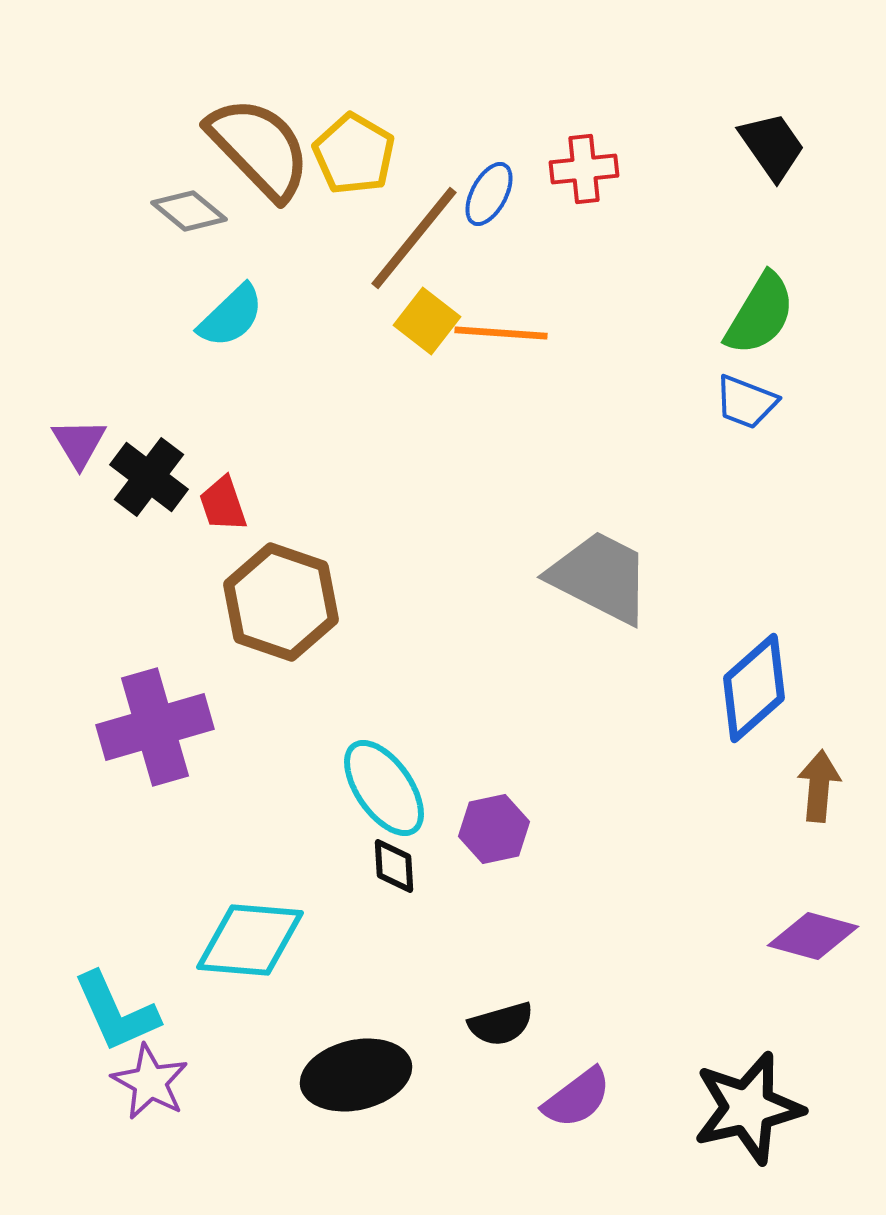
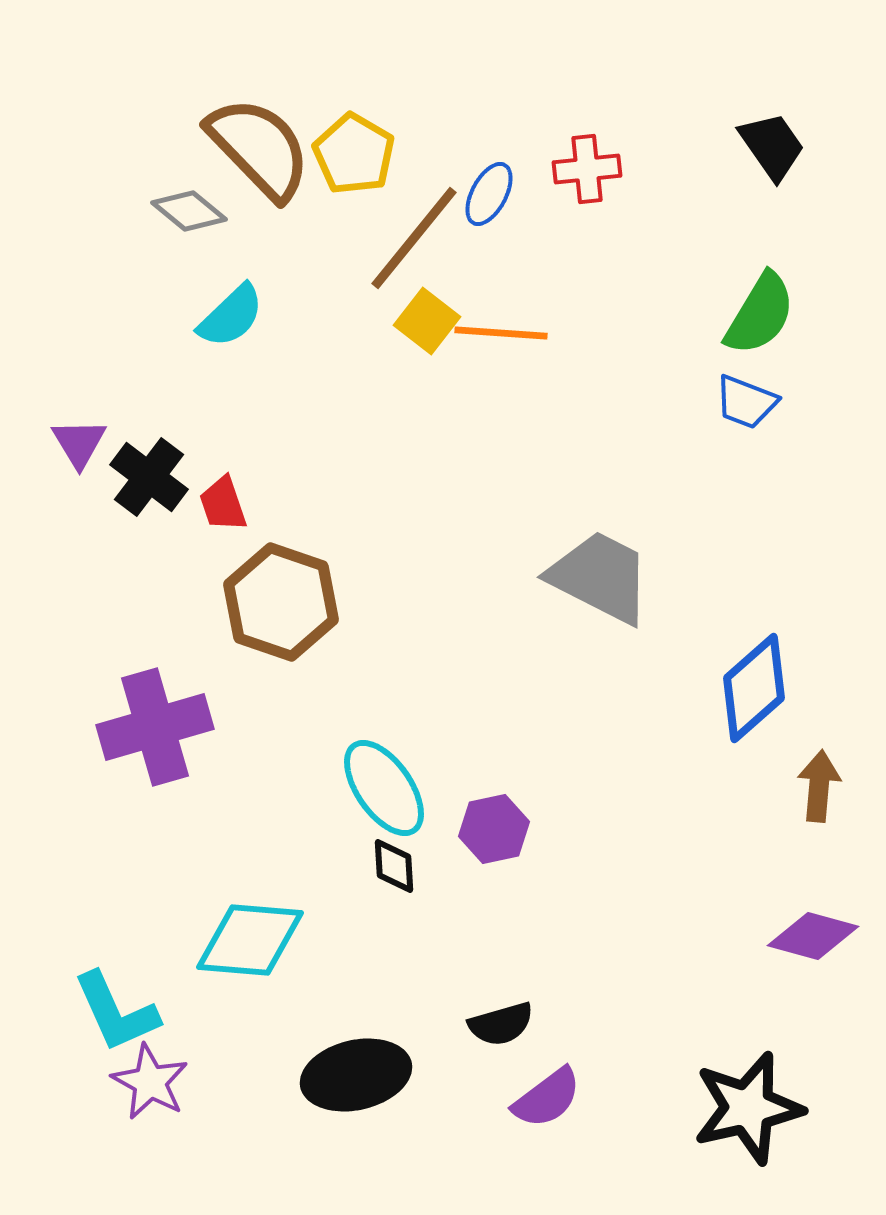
red cross: moved 3 px right
purple semicircle: moved 30 px left
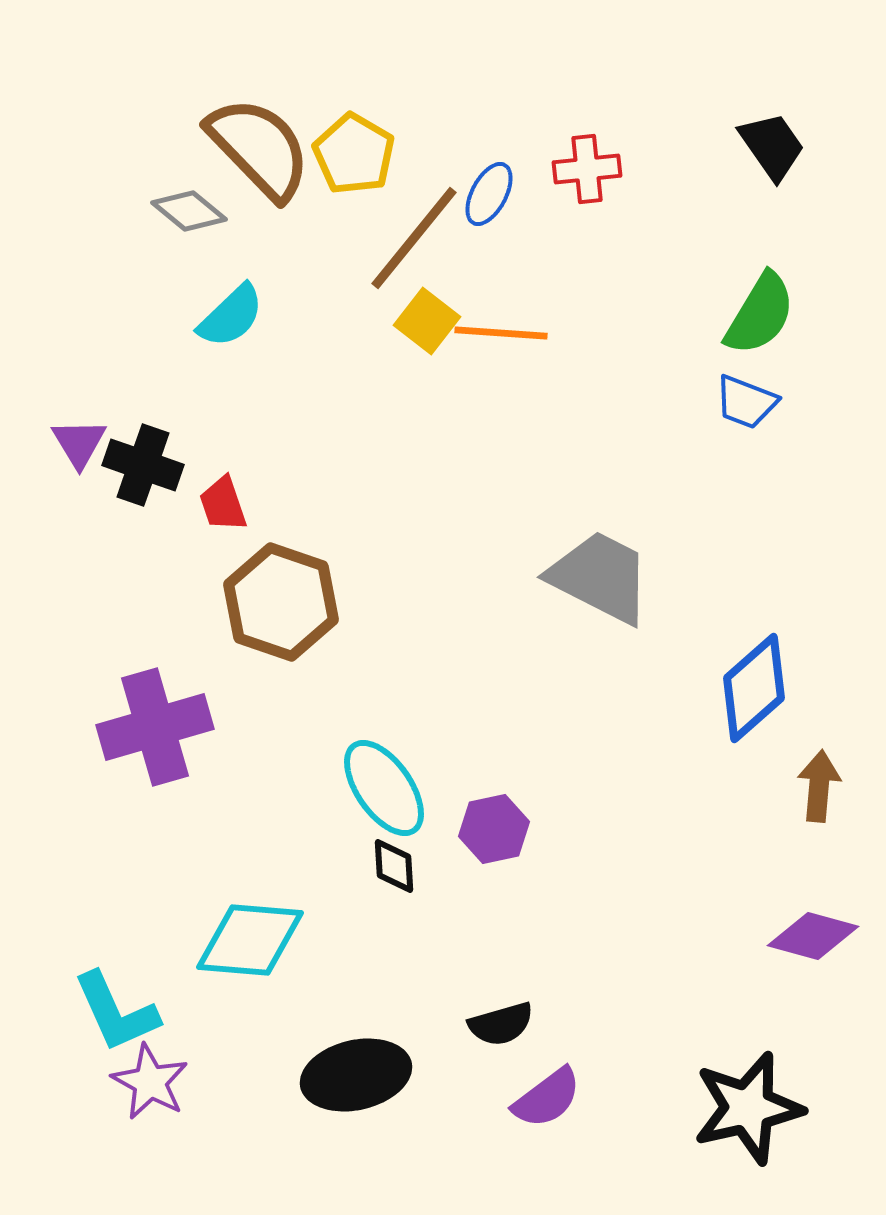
black cross: moved 6 px left, 12 px up; rotated 18 degrees counterclockwise
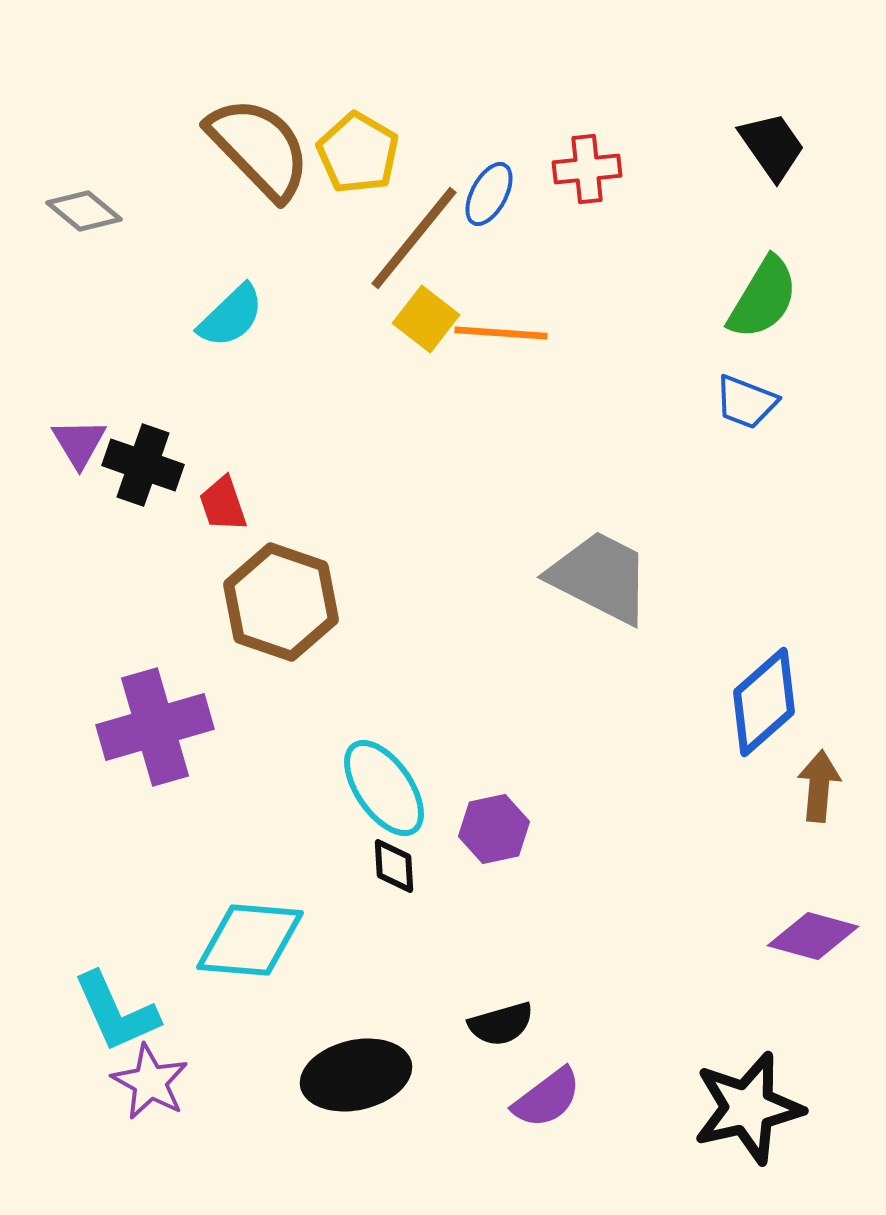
yellow pentagon: moved 4 px right, 1 px up
gray diamond: moved 105 px left
green semicircle: moved 3 px right, 16 px up
yellow square: moved 1 px left, 2 px up
blue diamond: moved 10 px right, 14 px down
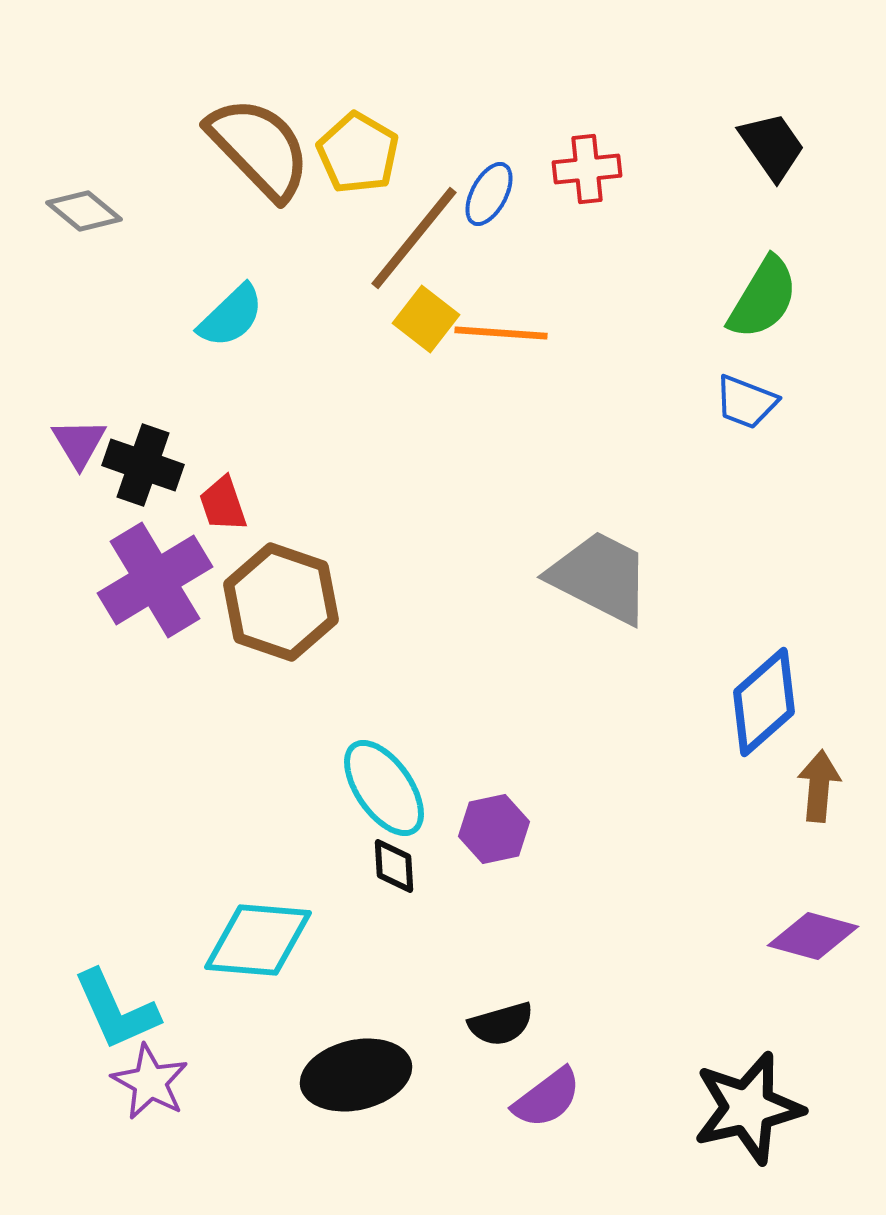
purple cross: moved 147 px up; rotated 15 degrees counterclockwise
cyan diamond: moved 8 px right
cyan L-shape: moved 2 px up
